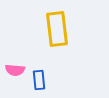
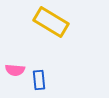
yellow rectangle: moved 6 px left, 7 px up; rotated 52 degrees counterclockwise
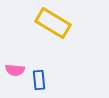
yellow rectangle: moved 2 px right, 1 px down
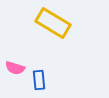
pink semicircle: moved 2 px up; rotated 12 degrees clockwise
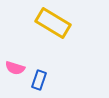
blue rectangle: rotated 24 degrees clockwise
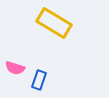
yellow rectangle: moved 1 px right
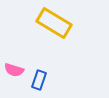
pink semicircle: moved 1 px left, 2 px down
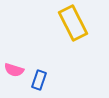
yellow rectangle: moved 19 px right; rotated 32 degrees clockwise
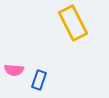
pink semicircle: rotated 12 degrees counterclockwise
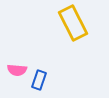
pink semicircle: moved 3 px right
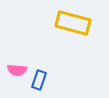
yellow rectangle: rotated 48 degrees counterclockwise
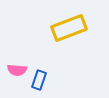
yellow rectangle: moved 4 px left, 5 px down; rotated 36 degrees counterclockwise
